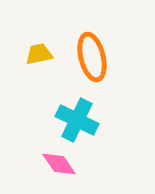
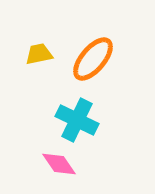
orange ellipse: moved 1 px right, 2 px down; rotated 54 degrees clockwise
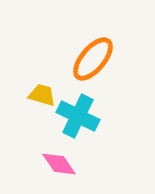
yellow trapezoid: moved 3 px right, 41 px down; rotated 28 degrees clockwise
cyan cross: moved 1 px right, 4 px up
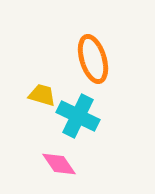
orange ellipse: rotated 57 degrees counterclockwise
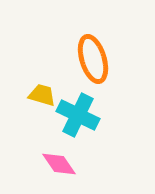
cyan cross: moved 1 px up
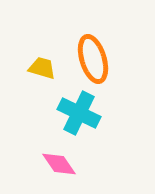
yellow trapezoid: moved 27 px up
cyan cross: moved 1 px right, 2 px up
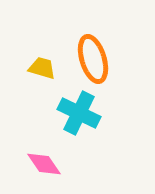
pink diamond: moved 15 px left
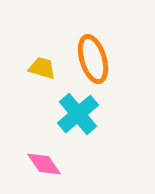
cyan cross: moved 1 px left, 1 px down; rotated 24 degrees clockwise
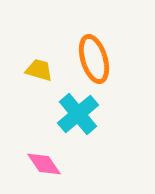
orange ellipse: moved 1 px right
yellow trapezoid: moved 3 px left, 2 px down
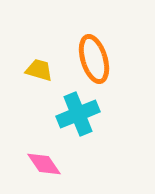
cyan cross: rotated 18 degrees clockwise
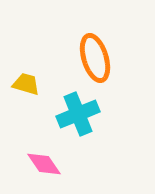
orange ellipse: moved 1 px right, 1 px up
yellow trapezoid: moved 13 px left, 14 px down
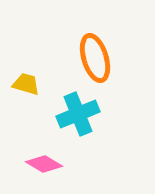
pink diamond: rotated 24 degrees counterclockwise
